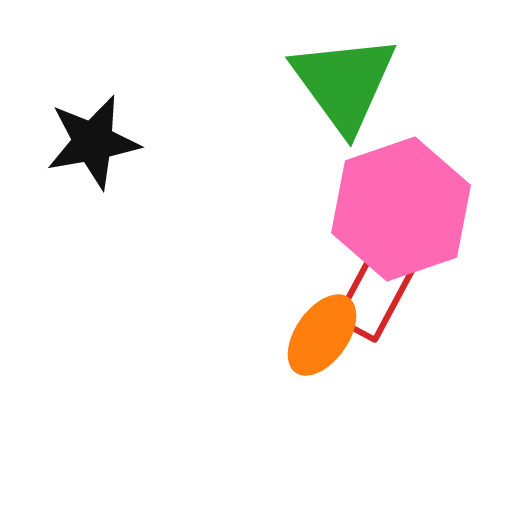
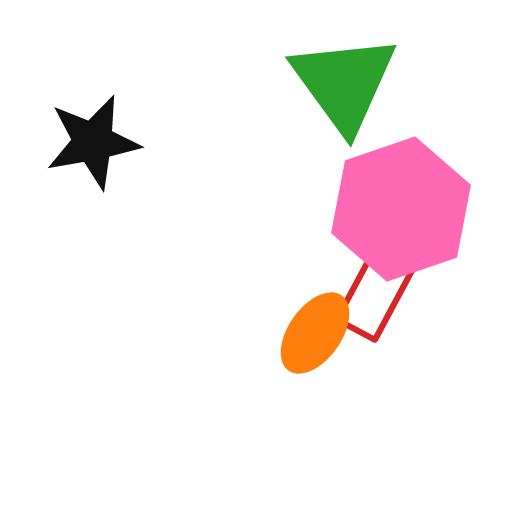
orange ellipse: moved 7 px left, 2 px up
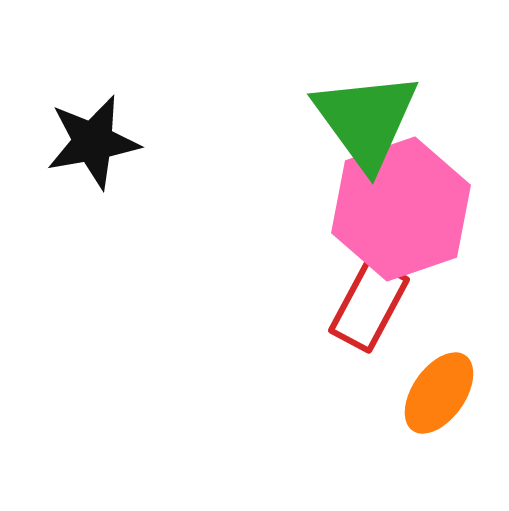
green triangle: moved 22 px right, 37 px down
red rectangle: moved 6 px left, 11 px down
orange ellipse: moved 124 px right, 60 px down
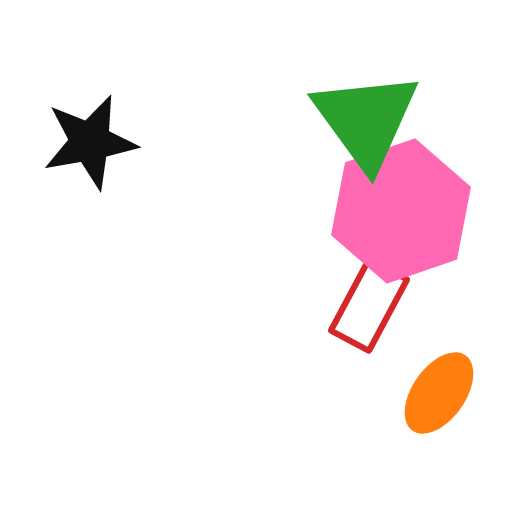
black star: moved 3 px left
pink hexagon: moved 2 px down
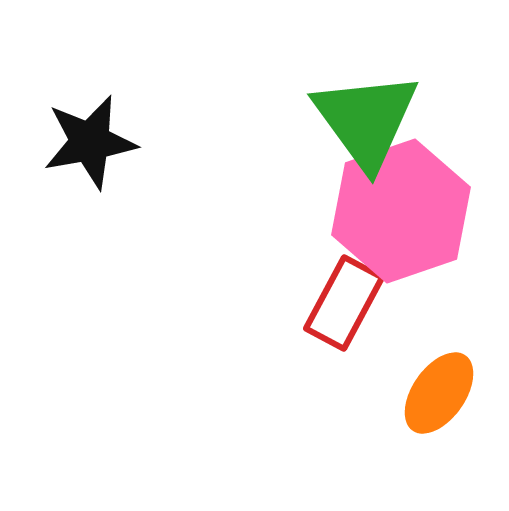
red rectangle: moved 25 px left, 2 px up
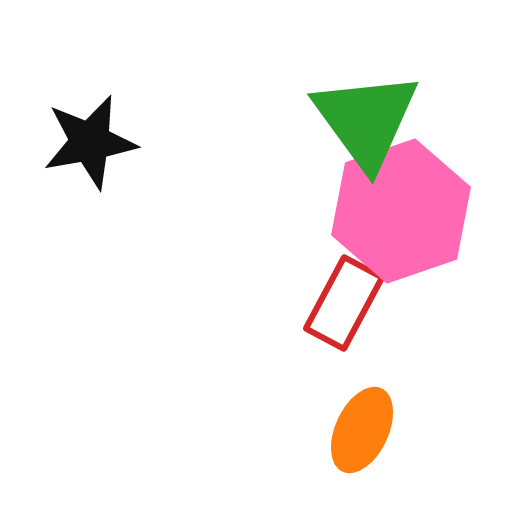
orange ellipse: moved 77 px left, 37 px down; rotated 10 degrees counterclockwise
